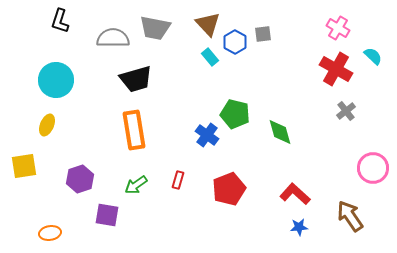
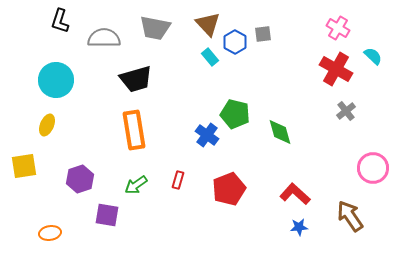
gray semicircle: moved 9 px left
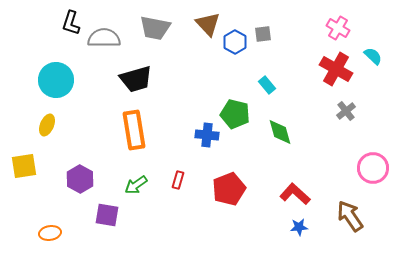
black L-shape: moved 11 px right, 2 px down
cyan rectangle: moved 57 px right, 28 px down
blue cross: rotated 30 degrees counterclockwise
purple hexagon: rotated 12 degrees counterclockwise
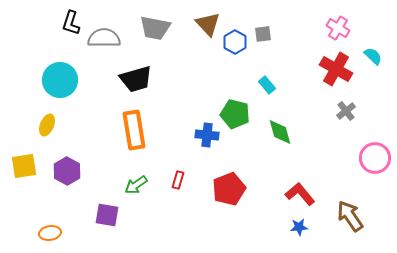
cyan circle: moved 4 px right
pink circle: moved 2 px right, 10 px up
purple hexagon: moved 13 px left, 8 px up
red L-shape: moved 5 px right; rotated 8 degrees clockwise
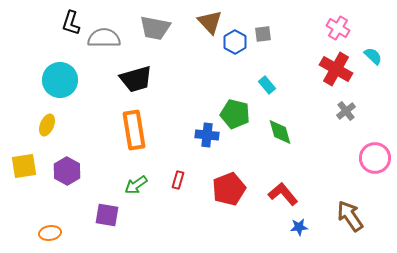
brown triangle: moved 2 px right, 2 px up
red L-shape: moved 17 px left
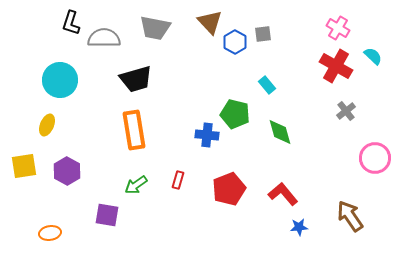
red cross: moved 3 px up
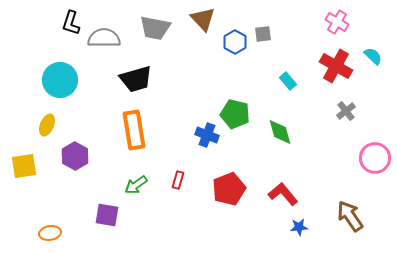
brown triangle: moved 7 px left, 3 px up
pink cross: moved 1 px left, 6 px up
cyan rectangle: moved 21 px right, 4 px up
blue cross: rotated 15 degrees clockwise
purple hexagon: moved 8 px right, 15 px up
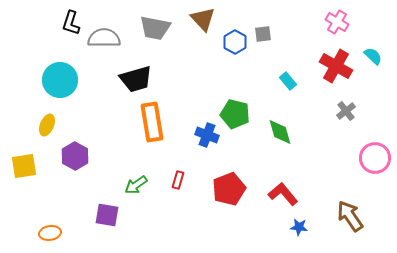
orange rectangle: moved 18 px right, 8 px up
blue star: rotated 12 degrees clockwise
